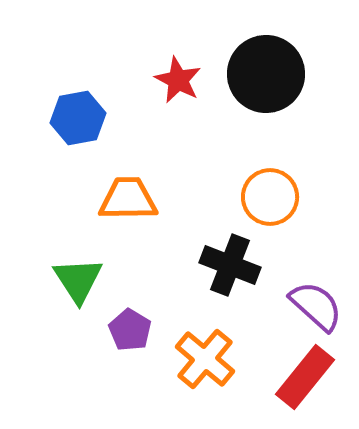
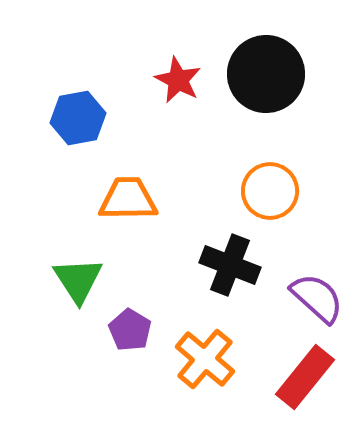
orange circle: moved 6 px up
purple semicircle: moved 1 px right, 8 px up
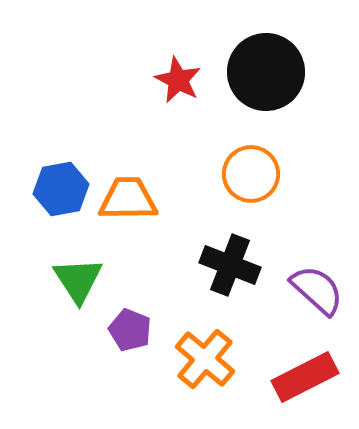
black circle: moved 2 px up
blue hexagon: moved 17 px left, 71 px down
orange circle: moved 19 px left, 17 px up
purple semicircle: moved 8 px up
purple pentagon: rotated 9 degrees counterclockwise
red rectangle: rotated 24 degrees clockwise
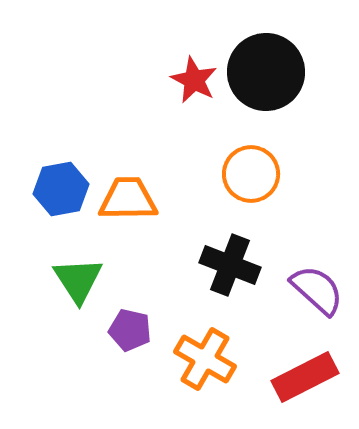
red star: moved 16 px right
purple pentagon: rotated 9 degrees counterclockwise
orange cross: rotated 10 degrees counterclockwise
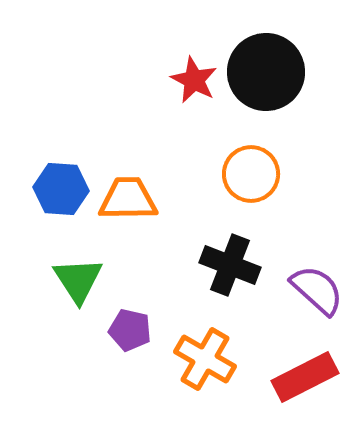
blue hexagon: rotated 14 degrees clockwise
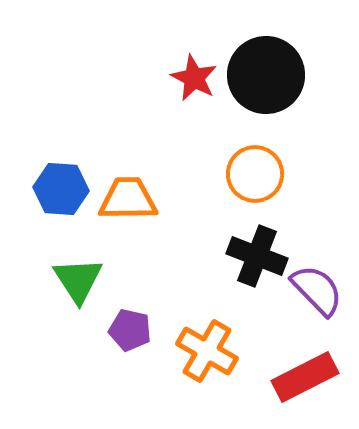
black circle: moved 3 px down
red star: moved 2 px up
orange circle: moved 4 px right
black cross: moved 27 px right, 9 px up
purple semicircle: rotated 4 degrees clockwise
orange cross: moved 2 px right, 8 px up
